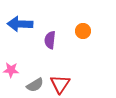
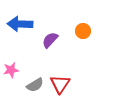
purple semicircle: rotated 36 degrees clockwise
pink star: rotated 14 degrees counterclockwise
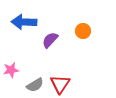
blue arrow: moved 4 px right, 2 px up
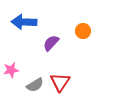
purple semicircle: moved 1 px right, 3 px down
red triangle: moved 2 px up
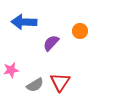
orange circle: moved 3 px left
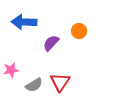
orange circle: moved 1 px left
gray semicircle: moved 1 px left
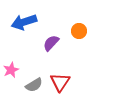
blue arrow: rotated 20 degrees counterclockwise
pink star: rotated 14 degrees counterclockwise
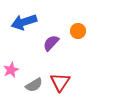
orange circle: moved 1 px left
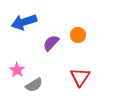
orange circle: moved 4 px down
pink star: moved 6 px right; rotated 14 degrees counterclockwise
red triangle: moved 20 px right, 5 px up
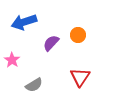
pink star: moved 5 px left, 10 px up
